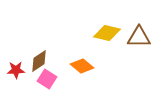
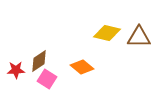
orange diamond: moved 1 px down
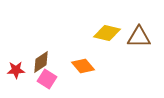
brown diamond: moved 2 px right, 1 px down
orange diamond: moved 1 px right, 1 px up; rotated 10 degrees clockwise
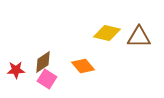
brown diamond: moved 2 px right
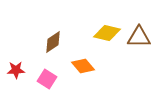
brown diamond: moved 10 px right, 20 px up
